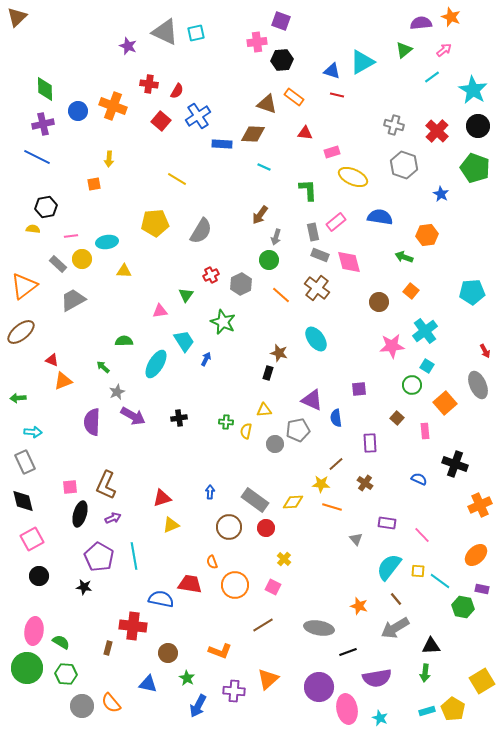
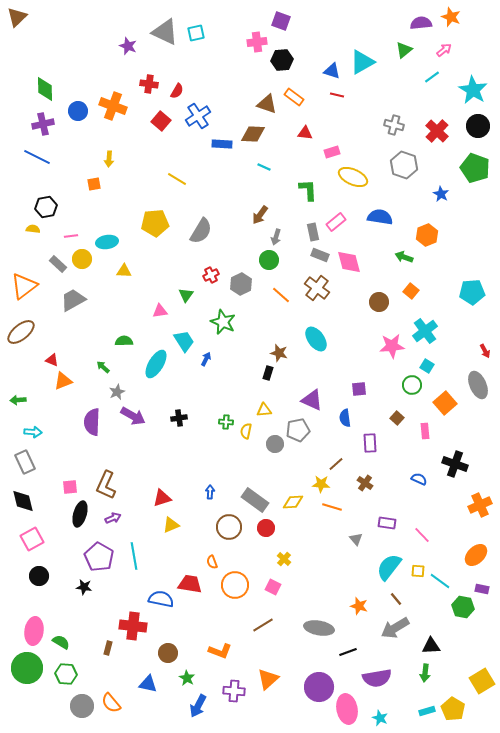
orange hexagon at (427, 235): rotated 15 degrees counterclockwise
green arrow at (18, 398): moved 2 px down
blue semicircle at (336, 418): moved 9 px right
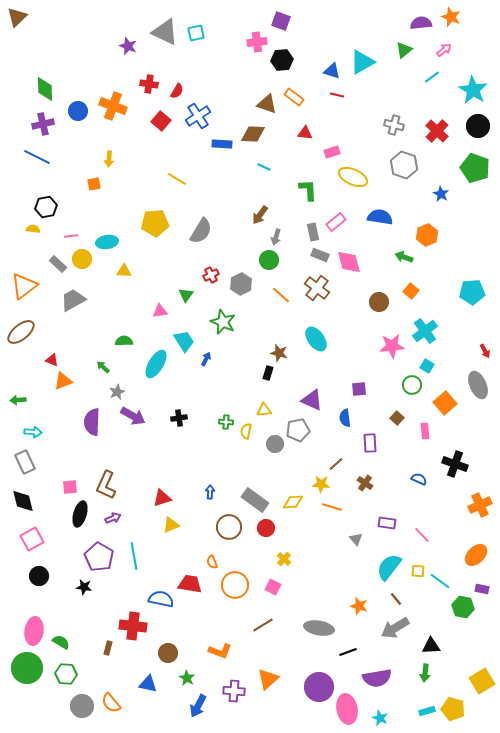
yellow pentagon at (453, 709): rotated 15 degrees counterclockwise
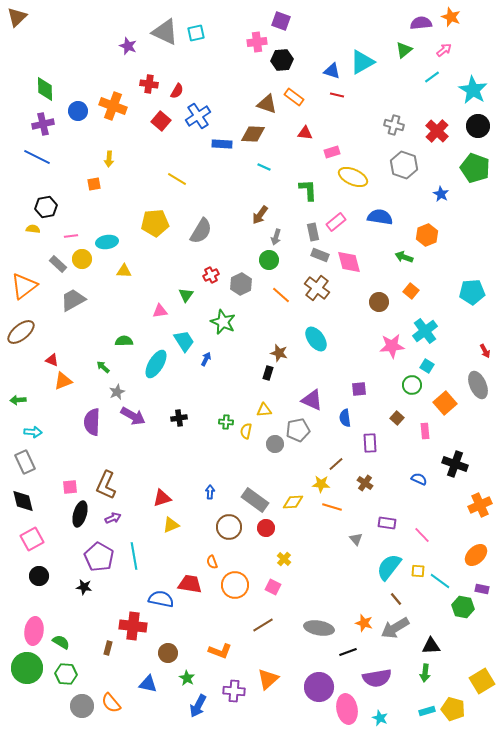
orange star at (359, 606): moved 5 px right, 17 px down
